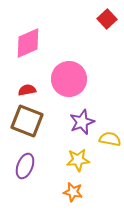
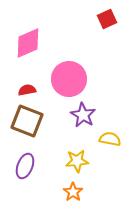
red square: rotated 18 degrees clockwise
purple star: moved 1 px right, 7 px up; rotated 20 degrees counterclockwise
yellow star: moved 1 px left, 1 px down
orange star: rotated 24 degrees clockwise
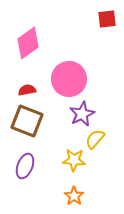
red square: rotated 18 degrees clockwise
pink diamond: rotated 12 degrees counterclockwise
purple star: moved 1 px left, 1 px up; rotated 15 degrees clockwise
yellow semicircle: moved 15 px left; rotated 60 degrees counterclockwise
yellow star: moved 3 px left, 1 px up; rotated 10 degrees clockwise
orange star: moved 1 px right, 4 px down
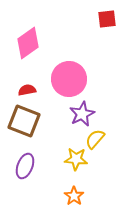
brown square: moved 3 px left
yellow star: moved 2 px right, 1 px up
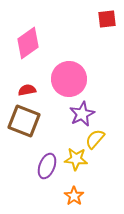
purple ellipse: moved 22 px right
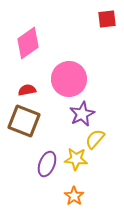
purple ellipse: moved 2 px up
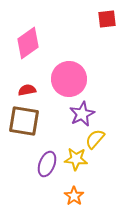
brown square: rotated 12 degrees counterclockwise
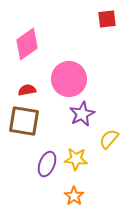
pink diamond: moved 1 px left, 1 px down
yellow semicircle: moved 14 px right
